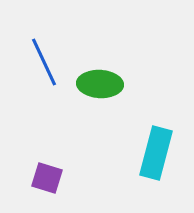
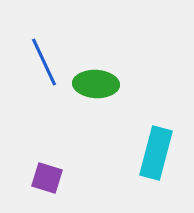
green ellipse: moved 4 px left
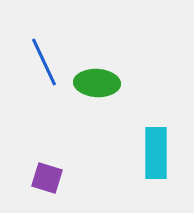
green ellipse: moved 1 px right, 1 px up
cyan rectangle: rotated 15 degrees counterclockwise
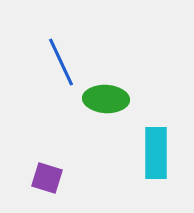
blue line: moved 17 px right
green ellipse: moved 9 px right, 16 px down
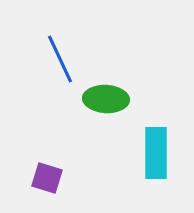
blue line: moved 1 px left, 3 px up
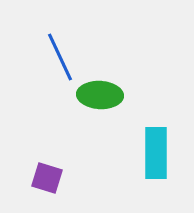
blue line: moved 2 px up
green ellipse: moved 6 px left, 4 px up
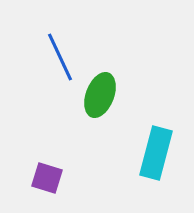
green ellipse: rotated 72 degrees counterclockwise
cyan rectangle: rotated 15 degrees clockwise
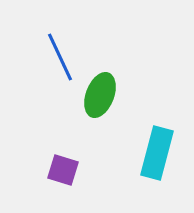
cyan rectangle: moved 1 px right
purple square: moved 16 px right, 8 px up
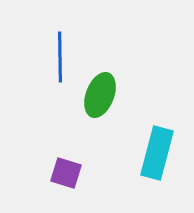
blue line: rotated 24 degrees clockwise
purple square: moved 3 px right, 3 px down
